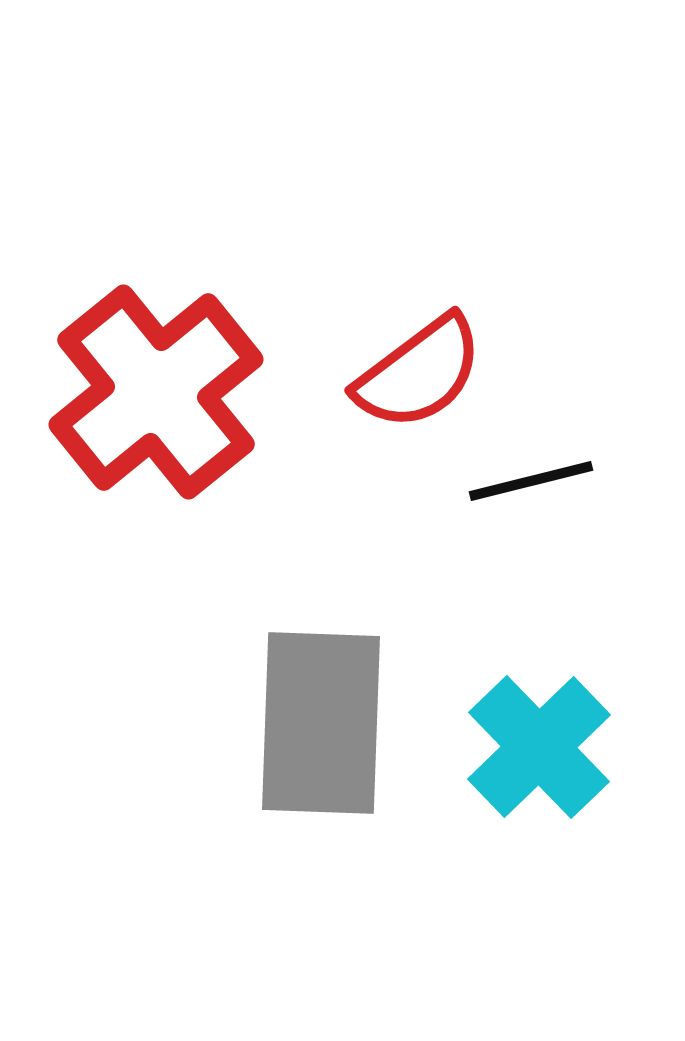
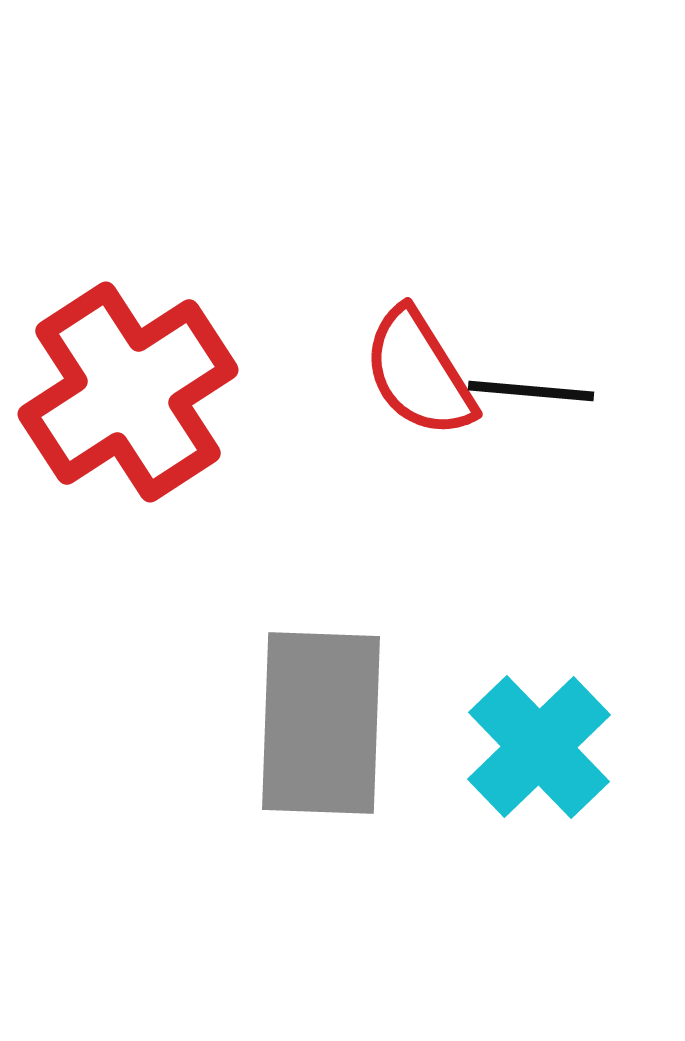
red semicircle: rotated 95 degrees clockwise
red cross: moved 28 px left; rotated 6 degrees clockwise
black line: moved 90 px up; rotated 19 degrees clockwise
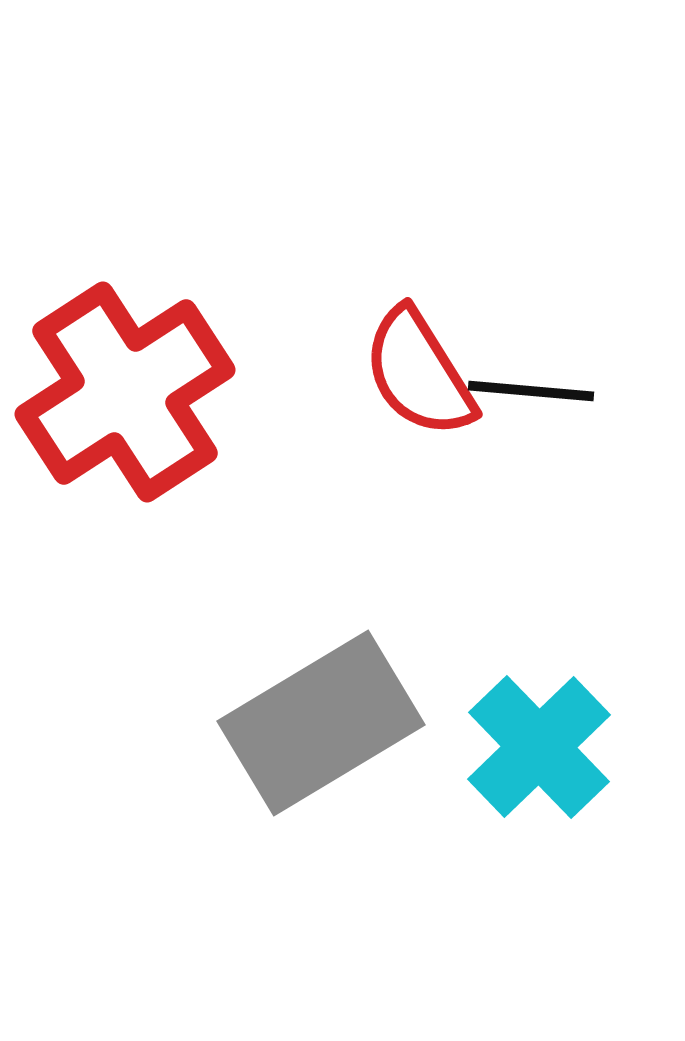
red cross: moved 3 px left
gray rectangle: rotated 57 degrees clockwise
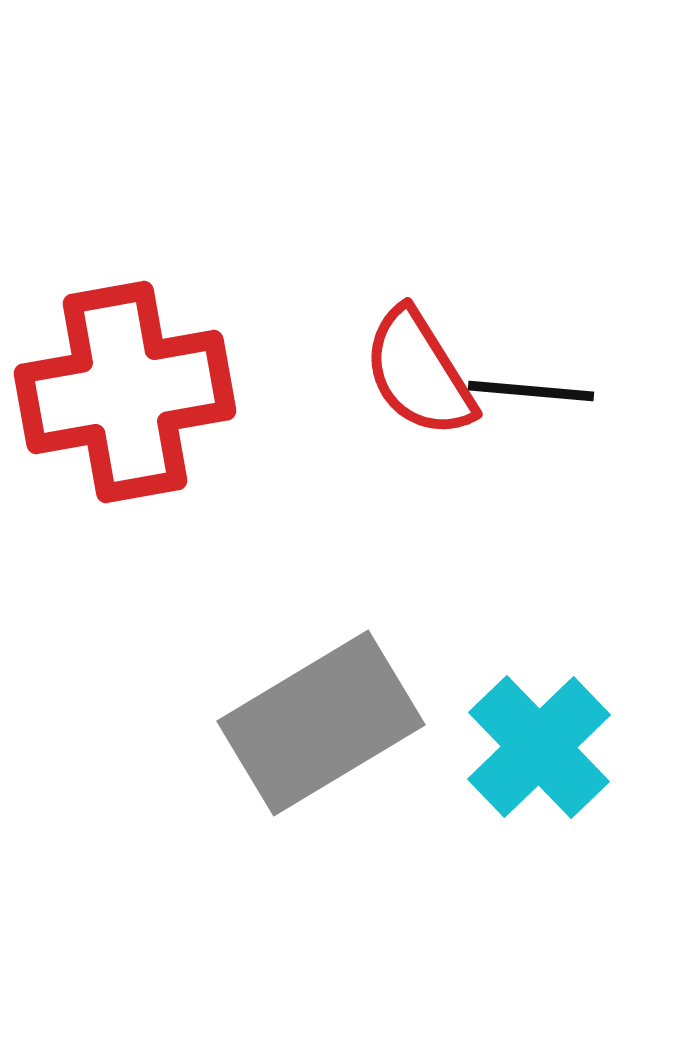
red cross: rotated 23 degrees clockwise
